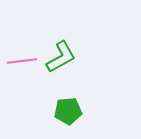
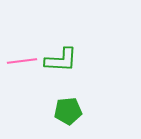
green L-shape: moved 3 px down; rotated 32 degrees clockwise
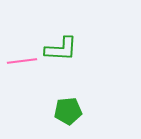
green L-shape: moved 11 px up
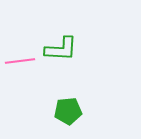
pink line: moved 2 px left
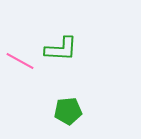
pink line: rotated 36 degrees clockwise
